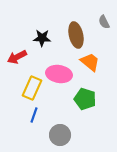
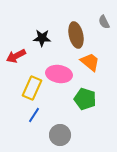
red arrow: moved 1 px left, 1 px up
blue line: rotated 14 degrees clockwise
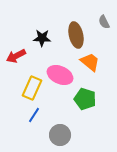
pink ellipse: moved 1 px right, 1 px down; rotated 15 degrees clockwise
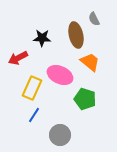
gray semicircle: moved 10 px left, 3 px up
red arrow: moved 2 px right, 2 px down
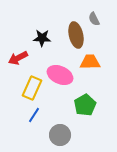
orange trapezoid: rotated 40 degrees counterclockwise
green pentagon: moved 6 px down; rotated 25 degrees clockwise
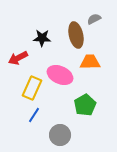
gray semicircle: rotated 88 degrees clockwise
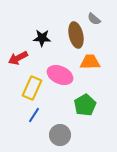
gray semicircle: rotated 112 degrees counterclockwise
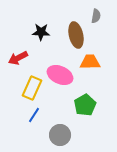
gray semicircle: moved 2 px right, 3 px up; rotated 120 degrees counterclockwise
black star: moved 1 px left, 6 px up
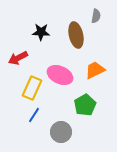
orange trapezoid: moved 5 px right, 8 px down; rotated 25 degrees counterclockwise
gray circle: moved 1 px right, 3 px up
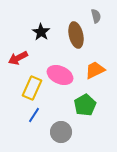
gray semicircle: rotated 24 degrees counterclockwise
black star: rotated 30 degrees clockwise
